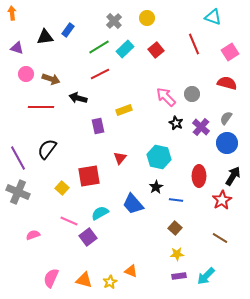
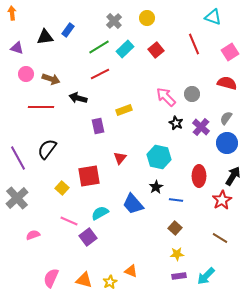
gray cross at (18, 192): moved 1 px left, 6 px down; rotated 25 degrees clockwise
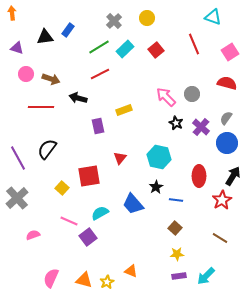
yellow star at (110, 282): moved 3 px left
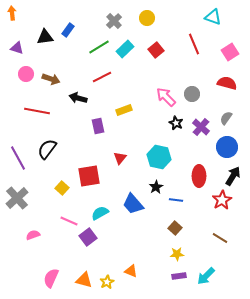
red line at (100, 74): moved 2 px right, 3 px down
red line at (41, 107): moved 4 px left, 4 px down; rotated 10 degrees clockwise
blue circle at (227, 143): moved 4 px down
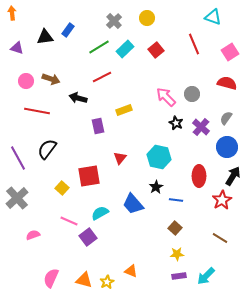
pink circle at (26, 74): moved 7 px down
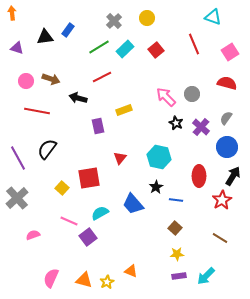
red square at (89, 176): moved 2 px down
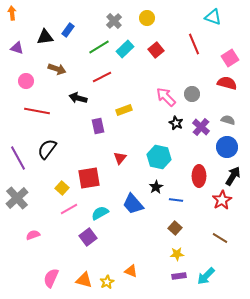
pink square at (230, 52): moved 6 px down
brown arrow at (51, 79): moved 6 px right, 10 px up
gray semicircle at (226, 118): moved 2 px right, 2 px down; rotated 72 degrees clockwise
pink line at (69, 221): moved 12 px up; rotated 54 degrees counterclockwise
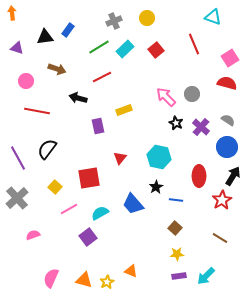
gray cross at (114, 21): rotated 21 degrees clockwise
gray semicircle at (228, 120): rotated 16 degrees clockwise
yellow square at (62, 188): moved 7 px left, 1 px up
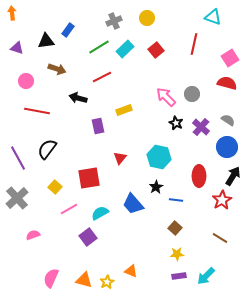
black triangle at (45, 37): moved 1 px right, 4 px down
red line at (194, 44): rotated 35 degrees clockwise
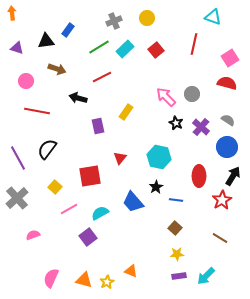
yellow rectangle at (124, 110): moved 2 px right, 2 px down; rotated 35 degrees counterclockwise
red square at (89, 178): moved 1 px right, 2 px up
blue trapezoid at (133, 204): moved 2 px up
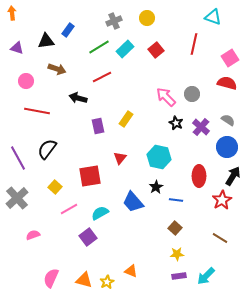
yellow rectangle at (126, 112): moved 7 px down
